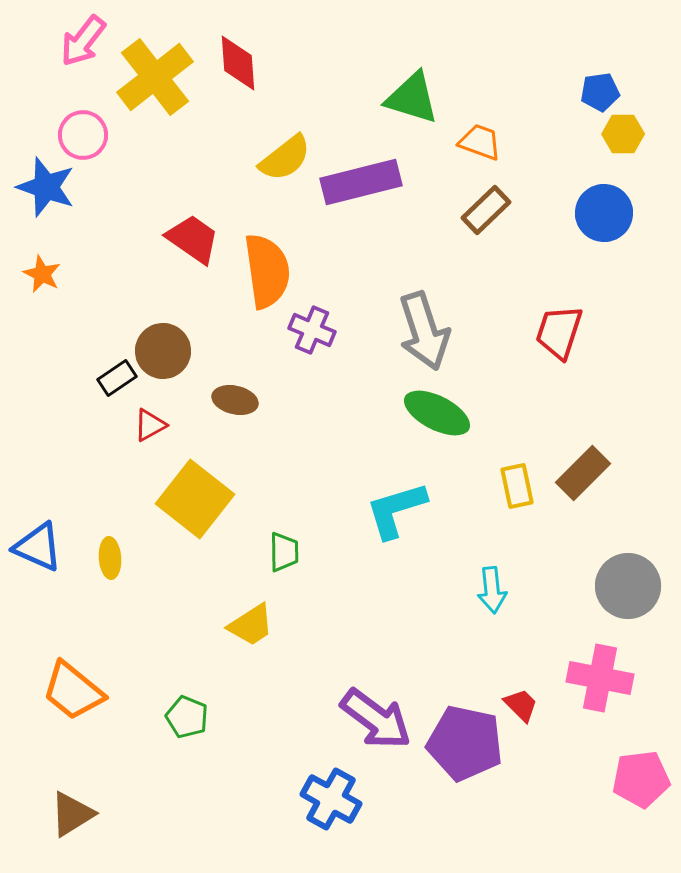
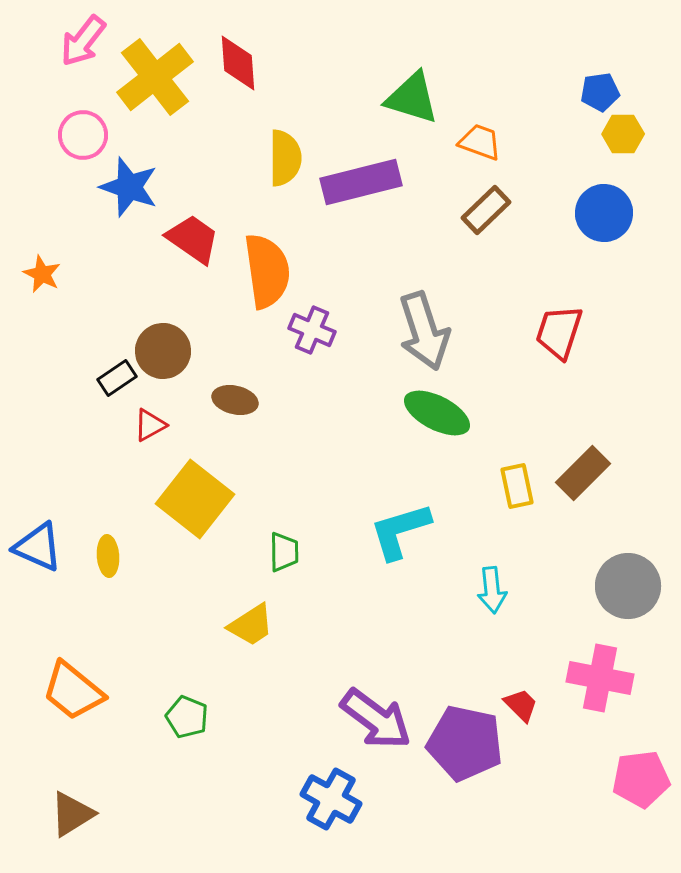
yellow semicircle at (285, 158): rotated 52 degrees counterclockwise
blue star at (46, 187): moved 83 px right
cyan L-shape at (396, 510): moved 4 px right, 21 px down
yellow ellipse at (110, 558): moved 2 px left, 2 px up
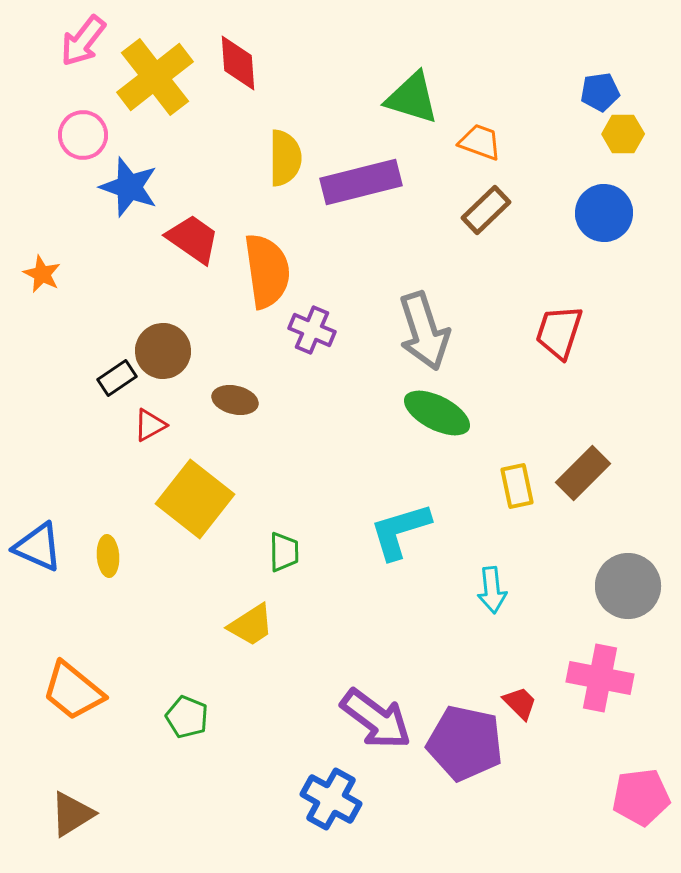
red trapezoid at (521, 705): moved 1 px left, 2 px up
pink pentagon at (641, 779): moved 18 px down
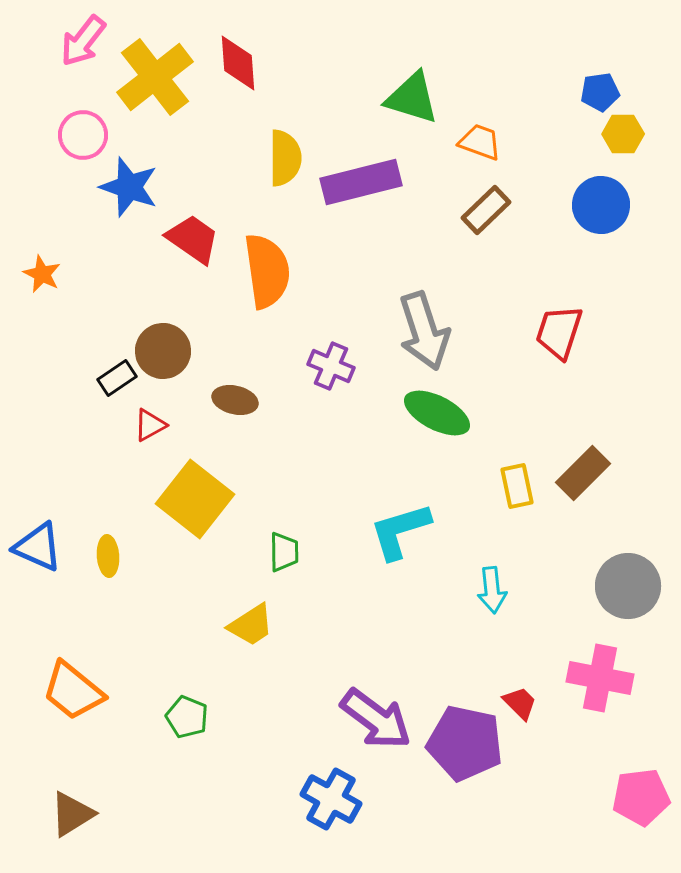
blue circle at (604, 213): moved 3 px left, 8 px up
purple cross at (312, 330): moved 19 px right, 36 px down
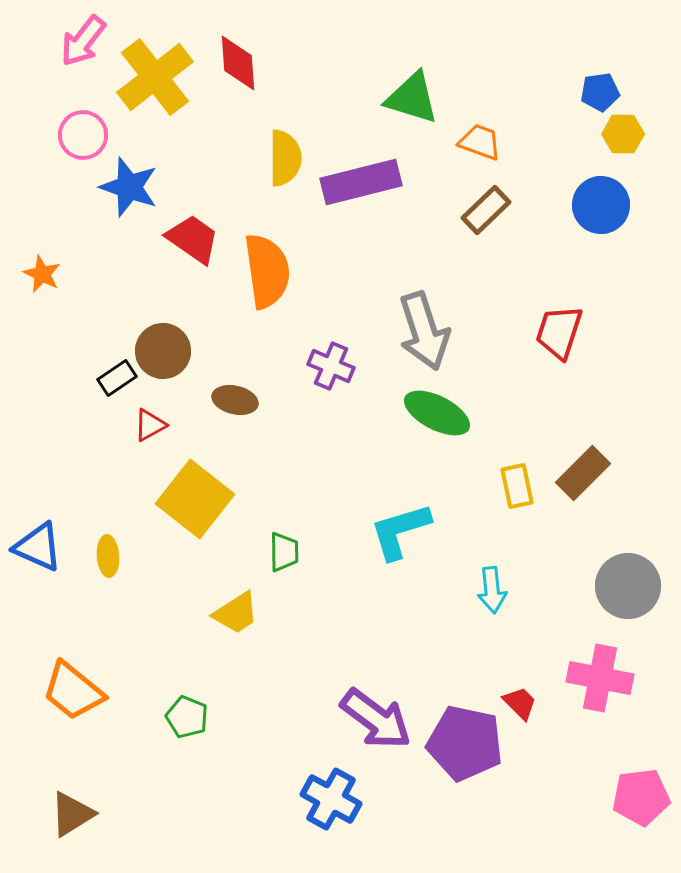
yellow trapezoid at (251, 625): moved 15 px left, 12 px up
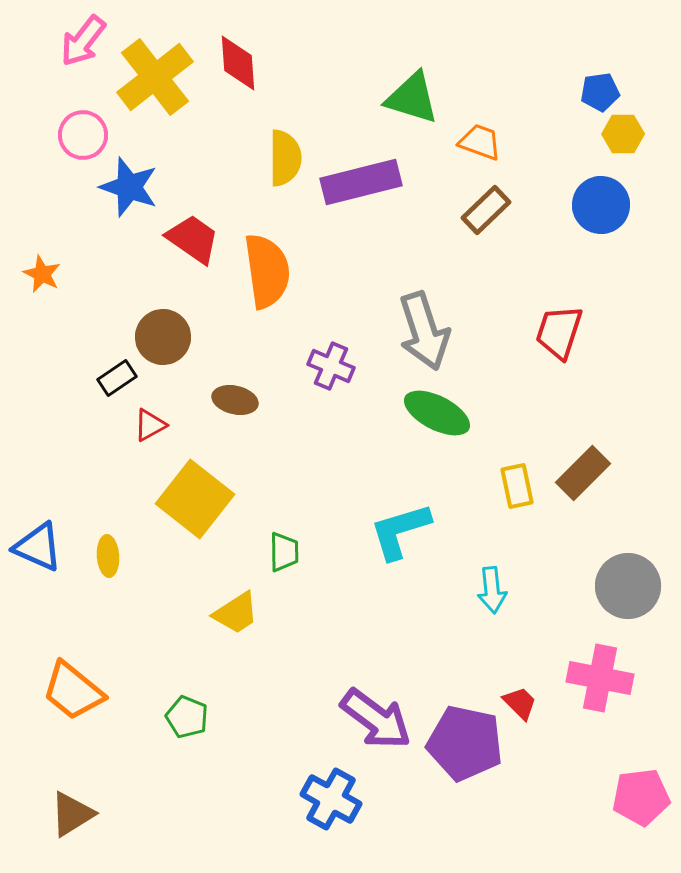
brown circle at (163, 351): moved 14 px up
